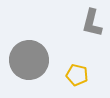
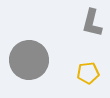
yellow pentagon: moved 11 px right, 2 px up; rotated 20 degrees counterclockwise
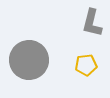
yellow pentagon: moved 2 px left, 8 px up
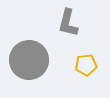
gray L-shape: moved 24 px left
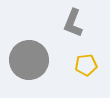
gray L-shape: moved 5 px right; rotated 8 degrees clockwise
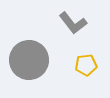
gray L-shape: rotated 60 degrees counterclockwise
